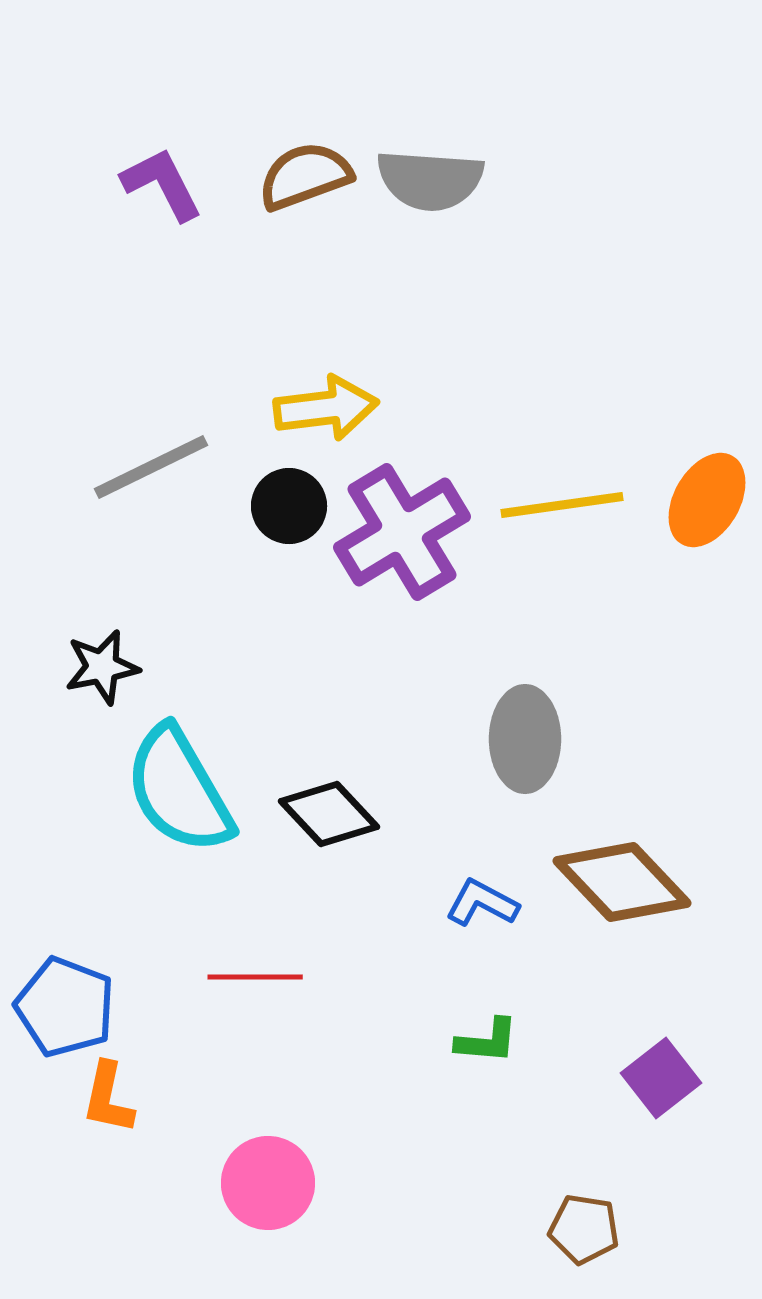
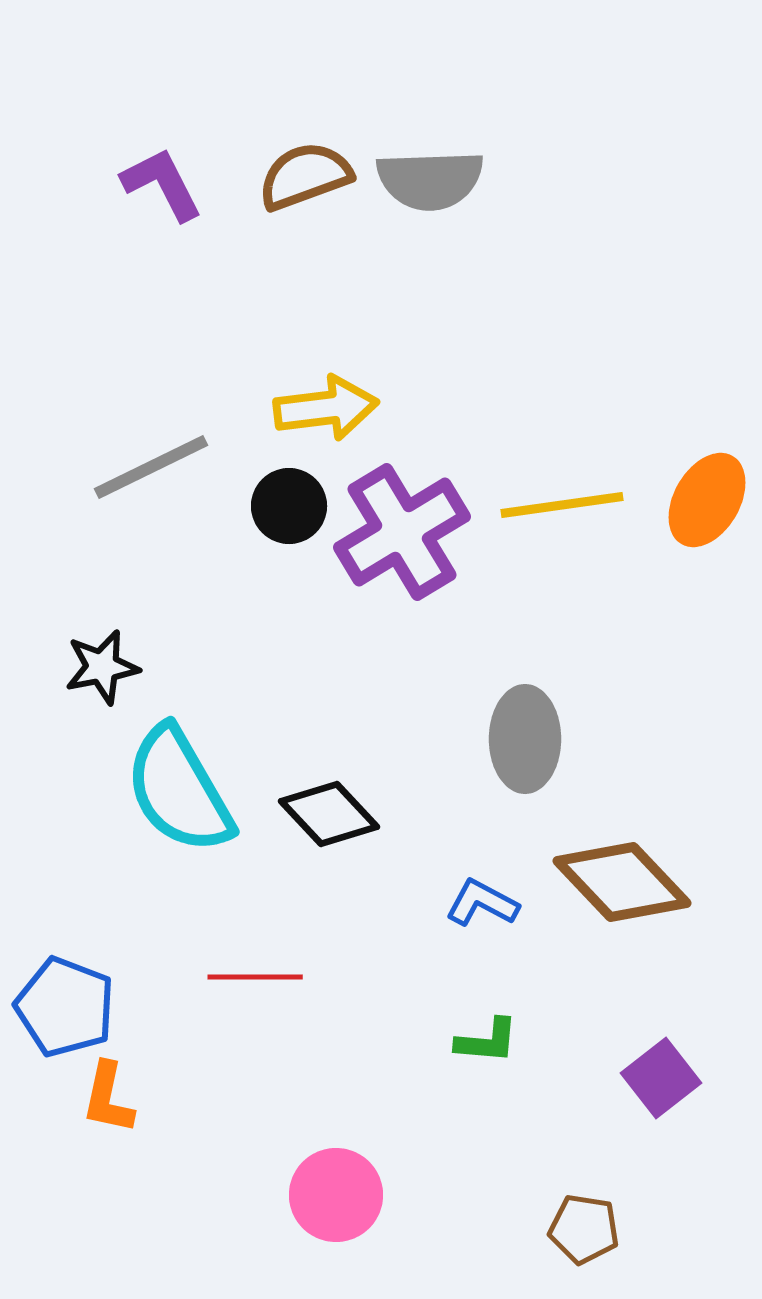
gray semicircle: rotated 6 degrees counterclockwise
pink circle: moved 68 px right, 12 px down
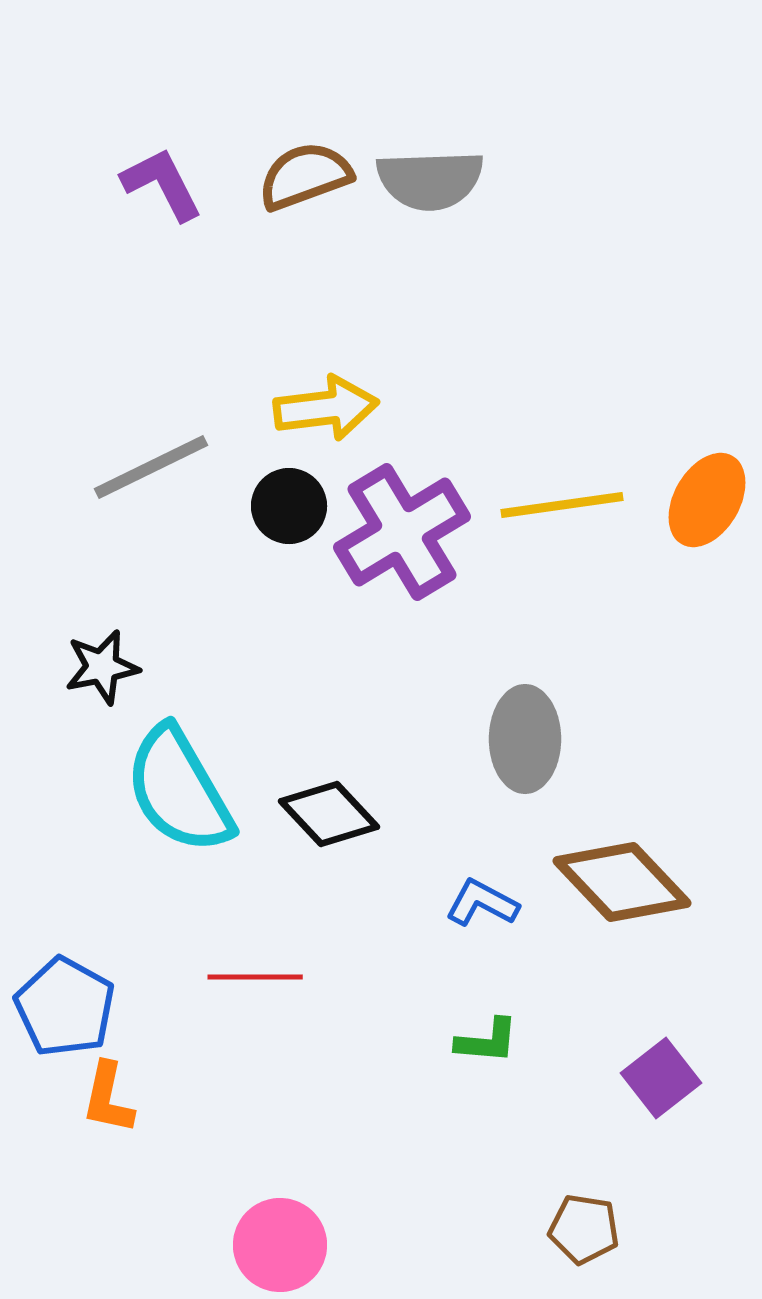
blue pentagon: rotated 8 degrees clockwise
pink circle: moved 56 px left, 50 px down
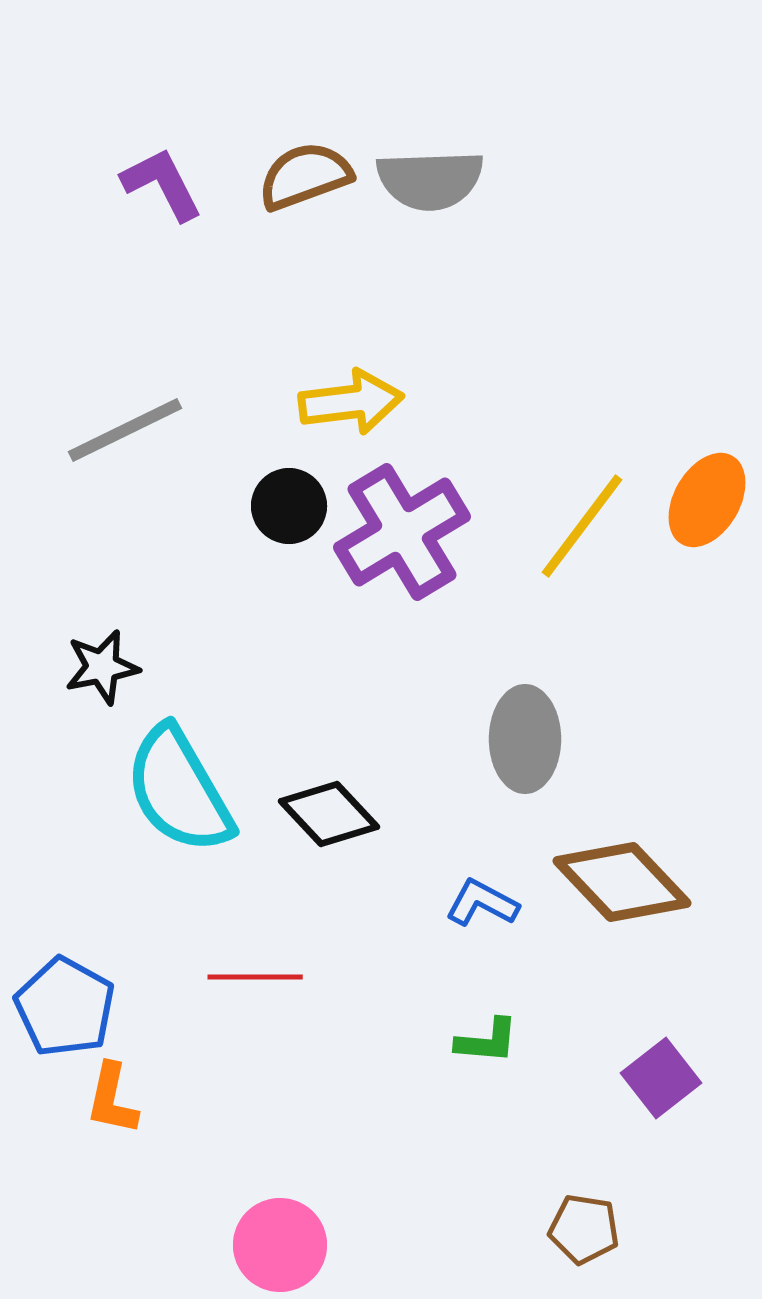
yellow arrow: moved 25 px right, 6 px up
gray line: moved 26 px left, 37 px up
yellow line: moved 20 px right, 21 px down; rotated 45 degrees counterclockwise
orange L-shape: moved 4 px right, 1 px down
